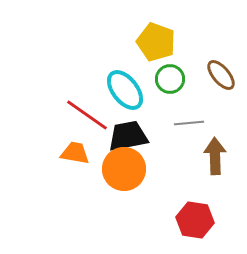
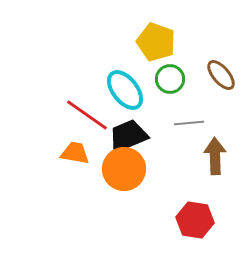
black trapezoid: rotated 12 degrees counterclockwise
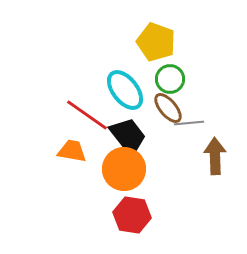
brown ellipse: moved 53 px left, 33 px down
black trapezoid: rotated 75 degrees clockwise
orange trapezoid: moved 3 px left, 2 px up
red hexagon: moved 63 px left, 5 px up
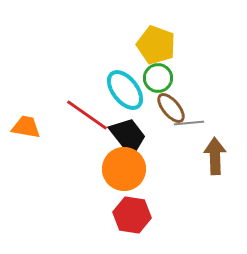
yellow pentagon: moved 3 px down
green circle: moved 12 px left, 1 px up
brown ellipse: moved 3 px right
orange trapezoid: moved 46 px left, 24 px up
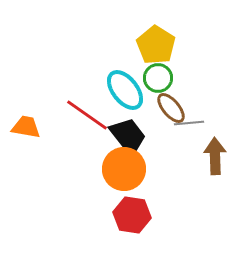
yellow pentagon: rotated 12 degrees clockwise
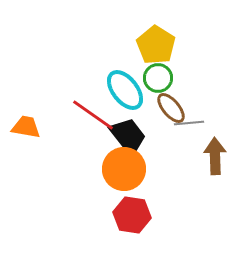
red line: moved 6 px right
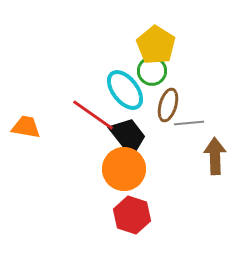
green circle: moved 6 px left, 7 px up
brown ellipse: moved 3 px left, 3 px up; rotated 56 degrees clockwise
red hexagon: rotated 9 degrees clockwise
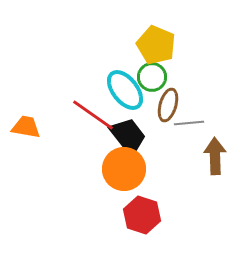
yellow pentagon: rotated 9 degrees counterclockwise
green circle: moved 6 px down
red hexagon: moved 10 px right
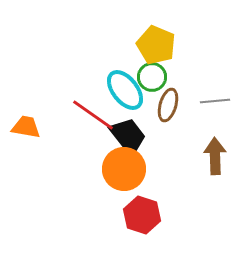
gray line: moved 26 px right, 22 px up
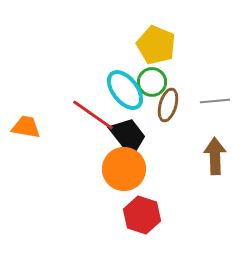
green circle: moved 5 px down
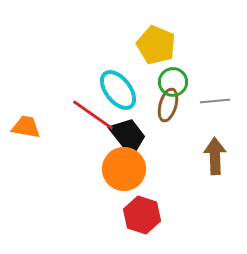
green circle: moved 21 px right
cyan ellipse: moved 7 px left
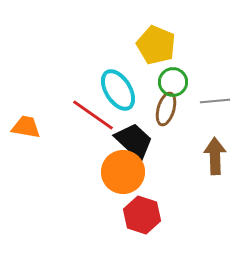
cyan ellipse: rotated 6 degrees clockwise
brown ellipse: moved 2 px left, 4 px down
black trapezoid: moved 6 px right, 5 px down; rotated 9 degrees counterclockwise
orange circle: moved 1 px left, 3 px down
